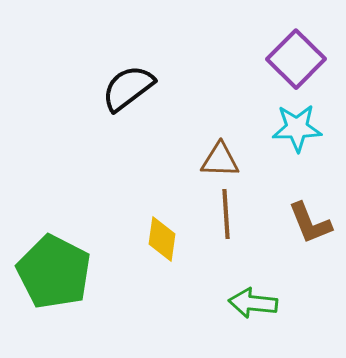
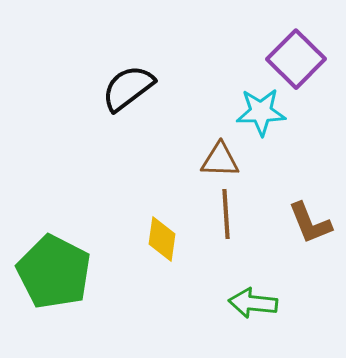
cyan star: moved 36 px left, 16 px up
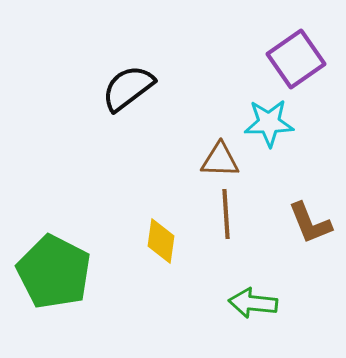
purple square: rotated 10 degrees clockwise
cyan star: moved 8 px right, 11 px down
yellow diamond: moved 1 px left, 2 px down
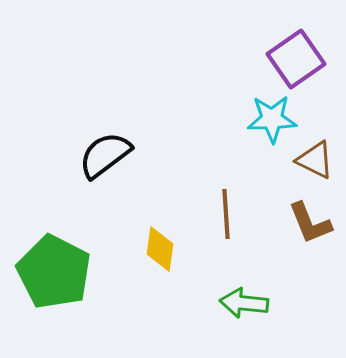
black semicircle: moved 23 px left, 67 px down
cyan star: moved 3 px right, 4 px up
brown triangle: moved 95 px right; rotated 24 degrees clockwise
yellow diamond: moved 1 px left, 8 px down
green arrow: moved 9 px left
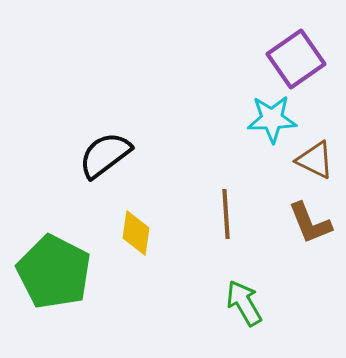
yellow diamond: moved 24 px left, 16 px up
green arrow: rotated 54 degrees clockwise
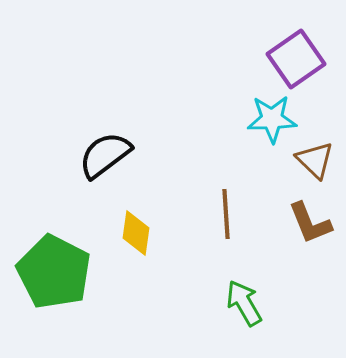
brown triangle: rotated 18 degrees clockwise
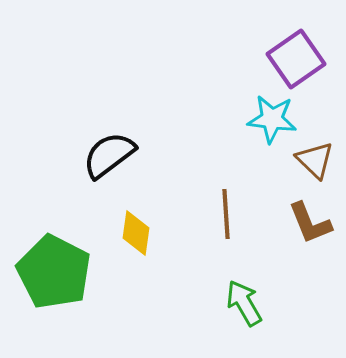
cyan star: rotated 9 degrees clockwise
black semicircle: moved 4 px right
